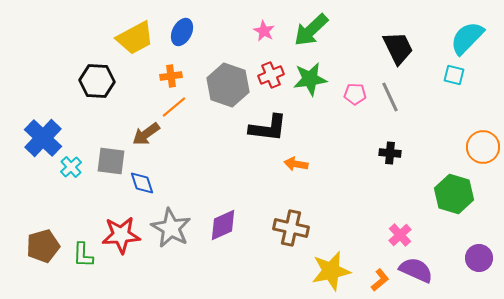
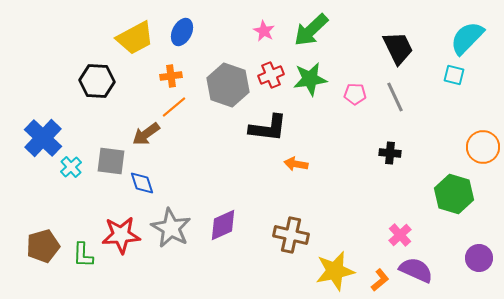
gray line: moved 5 px right
brown cross: moved 7 px down
yellow star: moved 4 px right
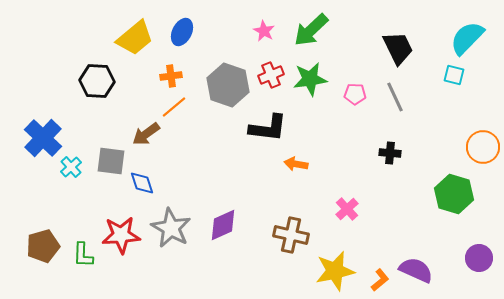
yellow trapezoid: rotated 12 degrees counterclockwise
pink cross: moved 53 px left, 26 px up
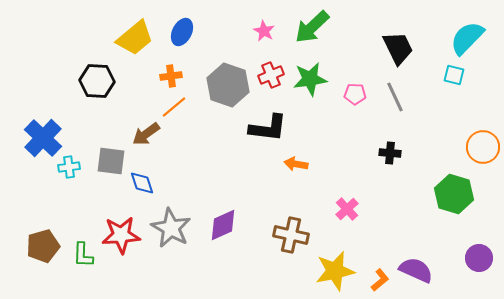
green arrow: moved 1 px right, 3 px up
cyan cross: moved 2 px left; rotated 35 degrees clockwise
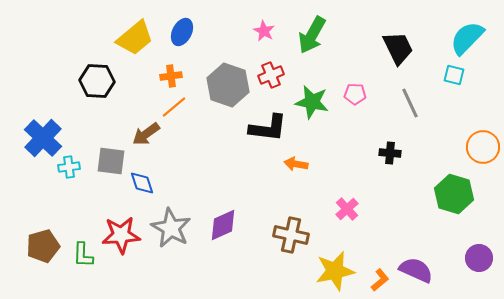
green arrow: moved 8 px down; rotated 18 degrees counterclockwise
green star: moved 2 px right, 23 px down; rotated 20 degrees clockwise
gray line: moved 15 px right, 6 px down
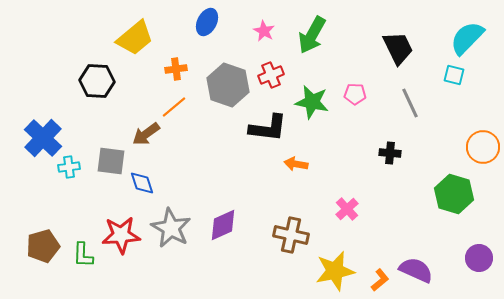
blue ellipse: moved 25 px right, 10 px up
orange cross: moved 5 px right, 7 px up
